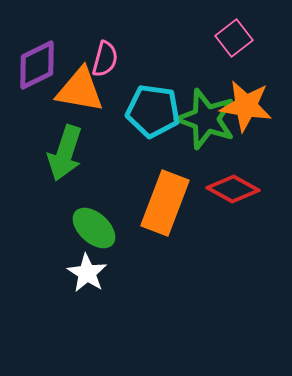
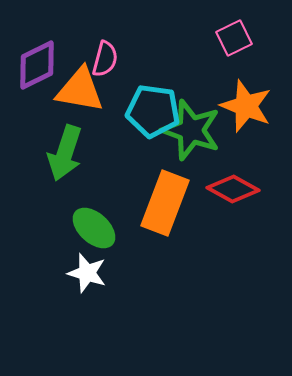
pink square: rotated 12 degrees clockwise
orange star: rotated 12 degrees clockwise
green star: moved 15 px left, 11 px down
white star: rotated 15 degrees counterclockwise
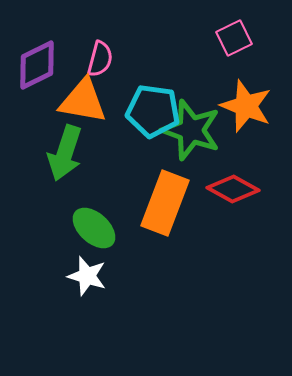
pink semicircle: moved 5 px left
orange triangle: moved 3 px right, 11 px down
white star: moved 3 px down
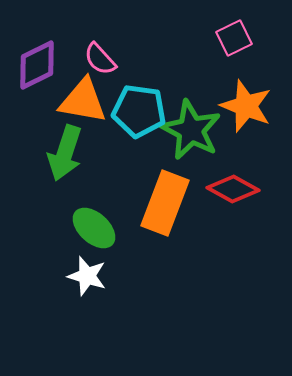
pink semicircle: rotated 123 degrees clockwise
cyan pentagon: moved 14 px left
green star: rotated 8 degrees clockwise
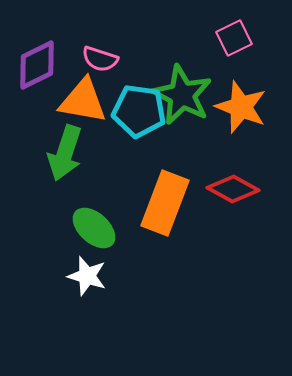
pink semicircle: rotated 30 degrees counterclockwise
orange star: moved 5 px left, 1 px down
green star: moved 9 px left, 35 px up
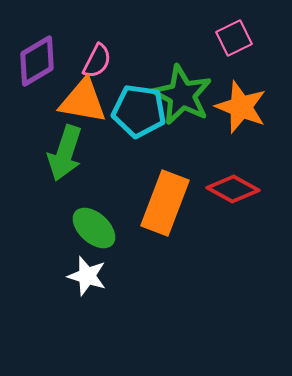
pink semicircle: moved 3 px left, 2 px down; rotated 81 degrees counterclockwise
purple diamond: moved 4 px up; rotated 4 degrees counterclockwise
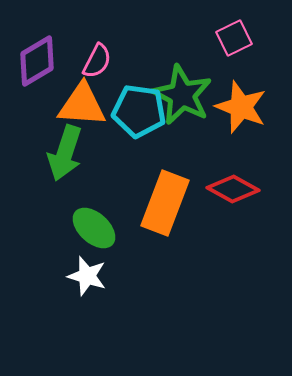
orange triangle: moved 1 px left, 4 px down; rotated 6 degrees counterclockwise
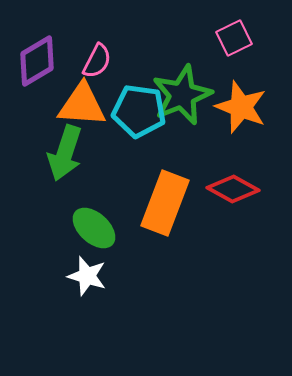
green star: rotated 22 degrees clockwise
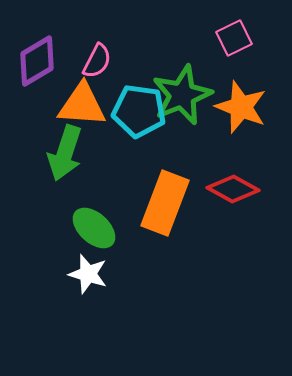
white star: moved 1 px right, 2 px up
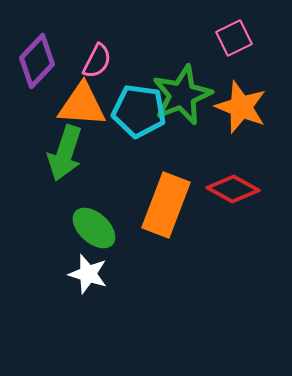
purple diamond: rotated 16 degrees counterclockwise
orange rectangle: moved 1 px right, 2 px down
